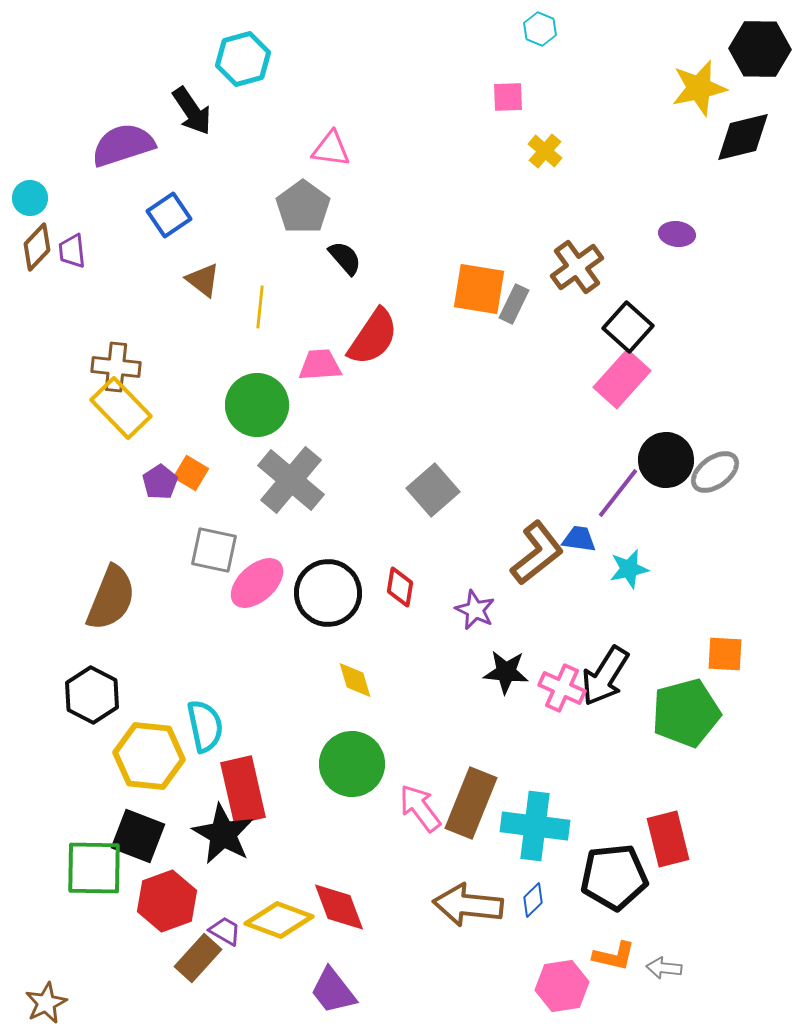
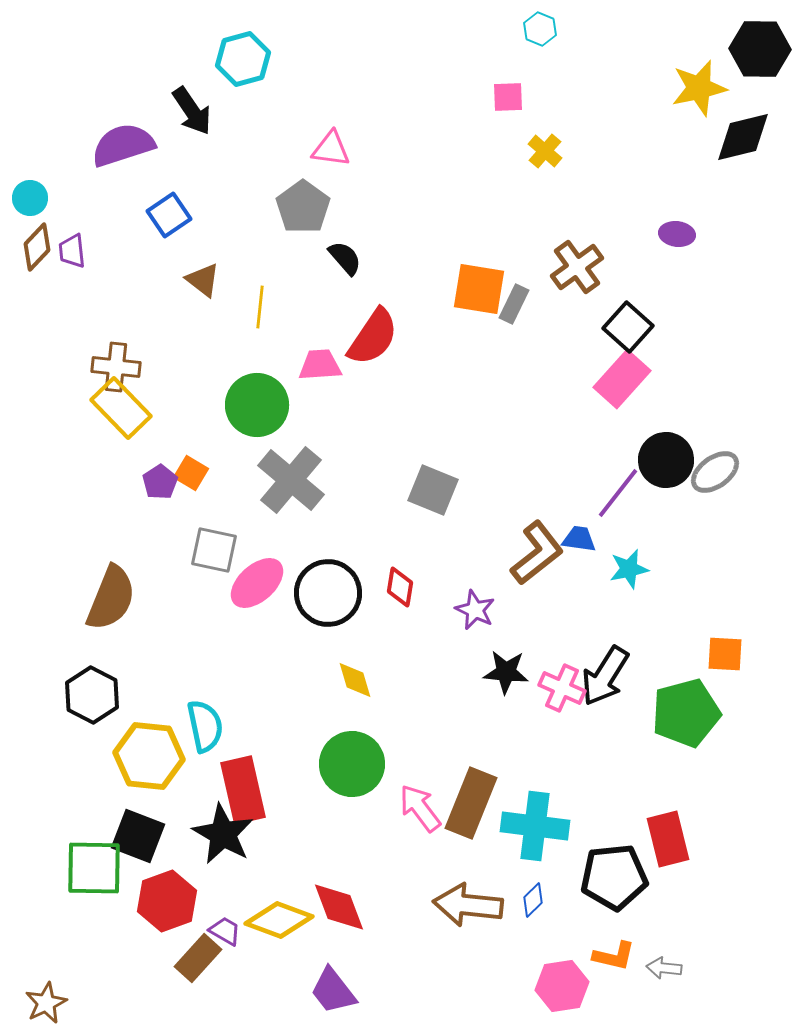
gray square at (433, 490): rotated 27 degrees counterclockwise
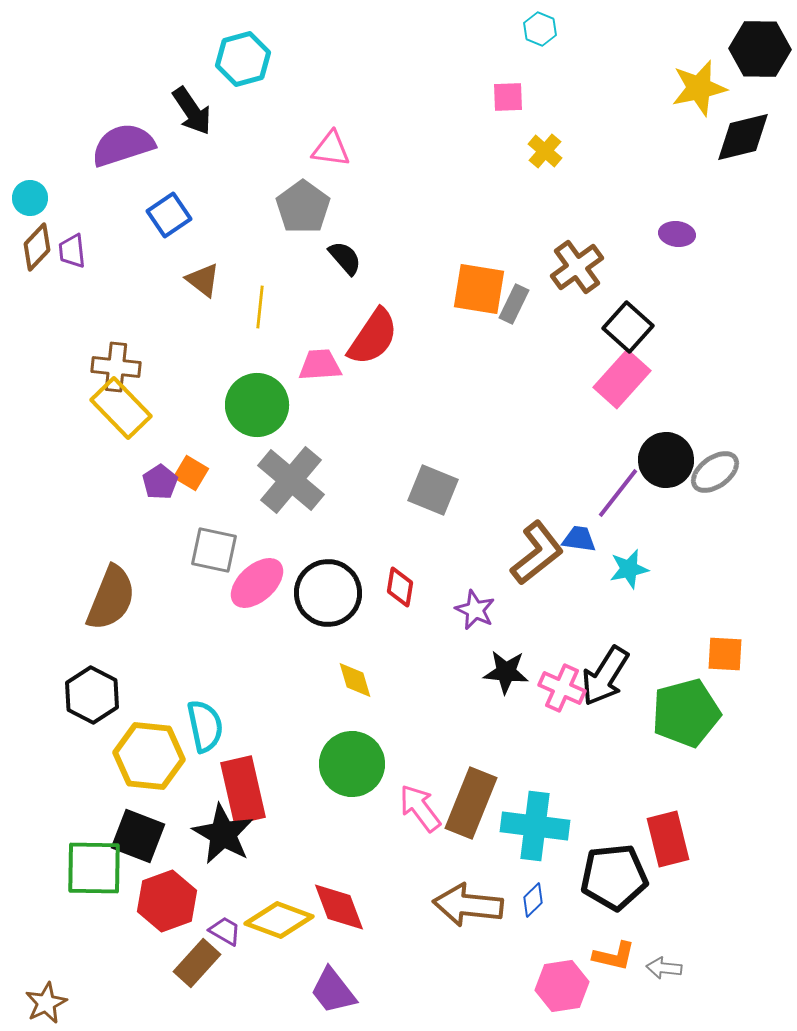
brown rectangle at (198, 958): moved 1 px left, 5 px down
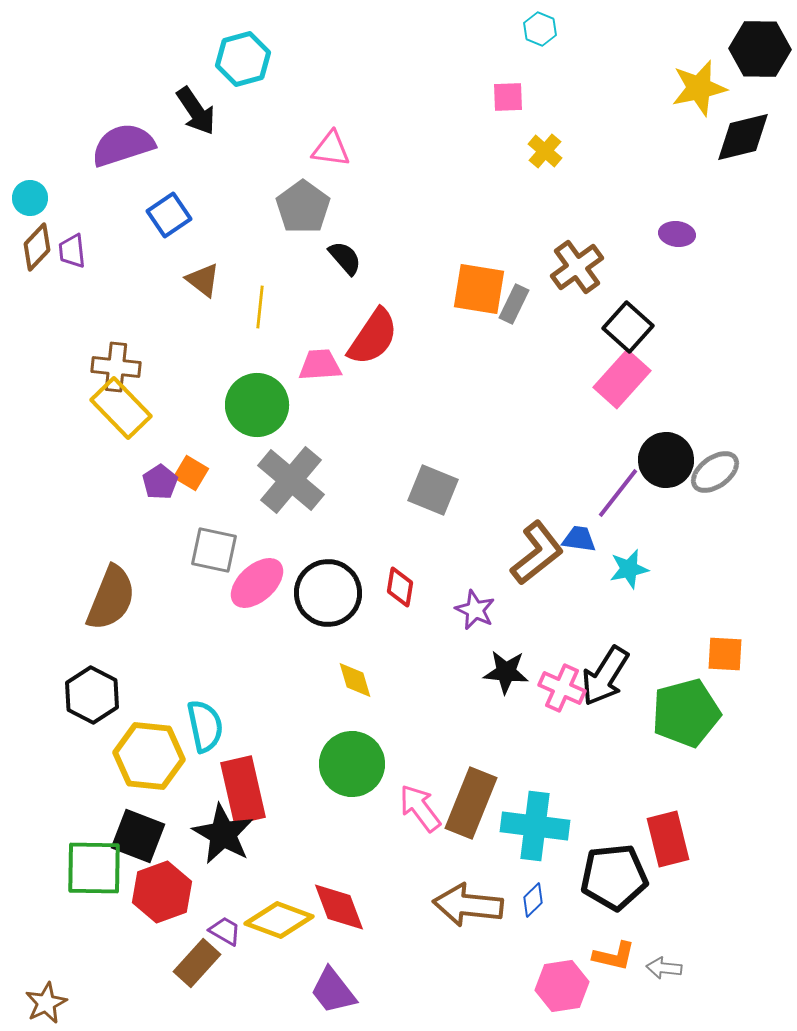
black arrow at (192, 111): moved 4 px right
red hexagon at (167, 901): moved 5 px left, 9 px up
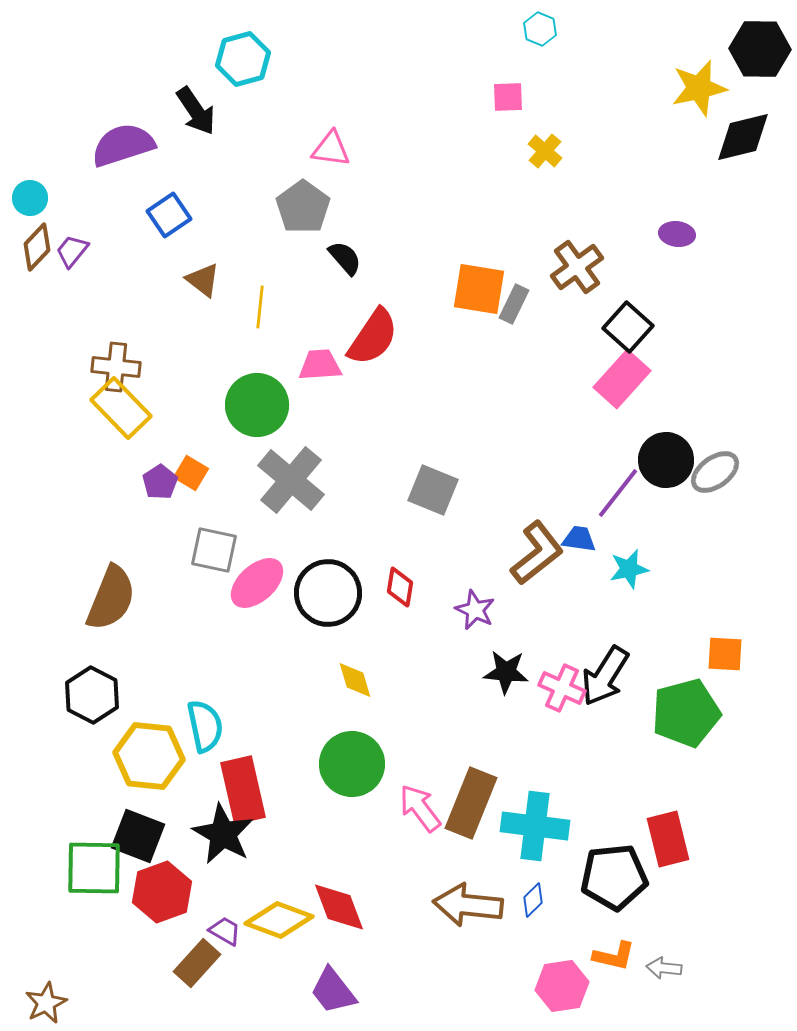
purple trapezoid at (72, 251): rotated 45 degrees clockwise
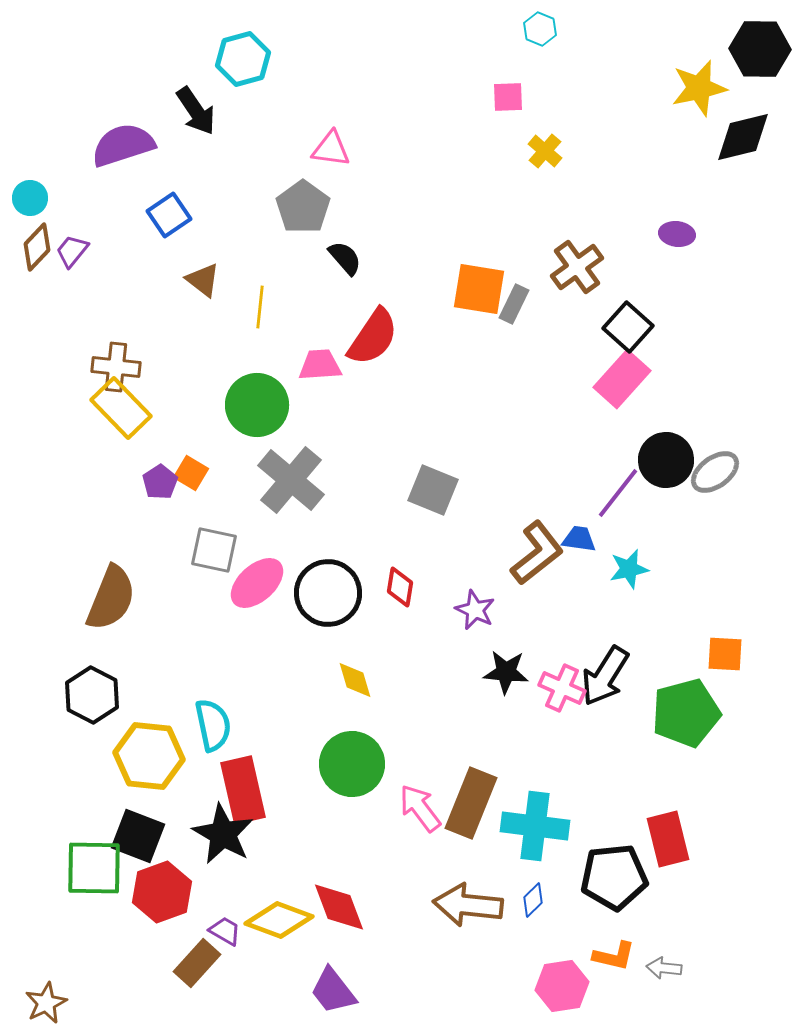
cyan semicircle at (205, 726): moved 8 px right, 1 px up
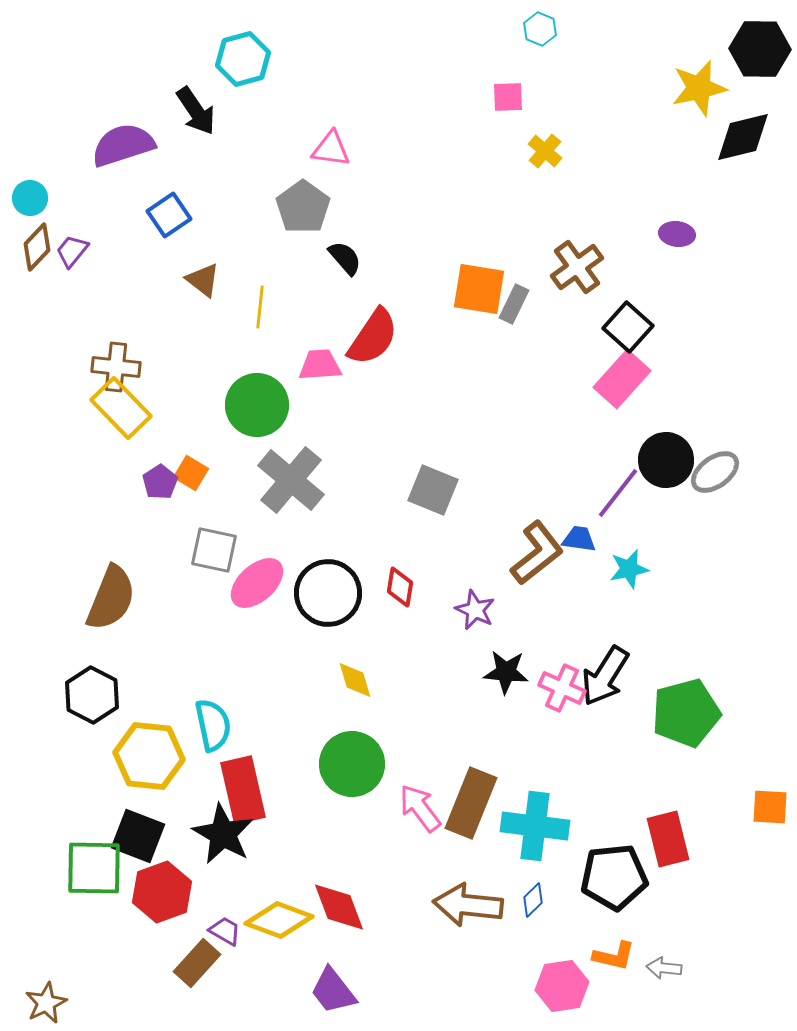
orange square at (725, 654): moved 45 px right, 153 px down
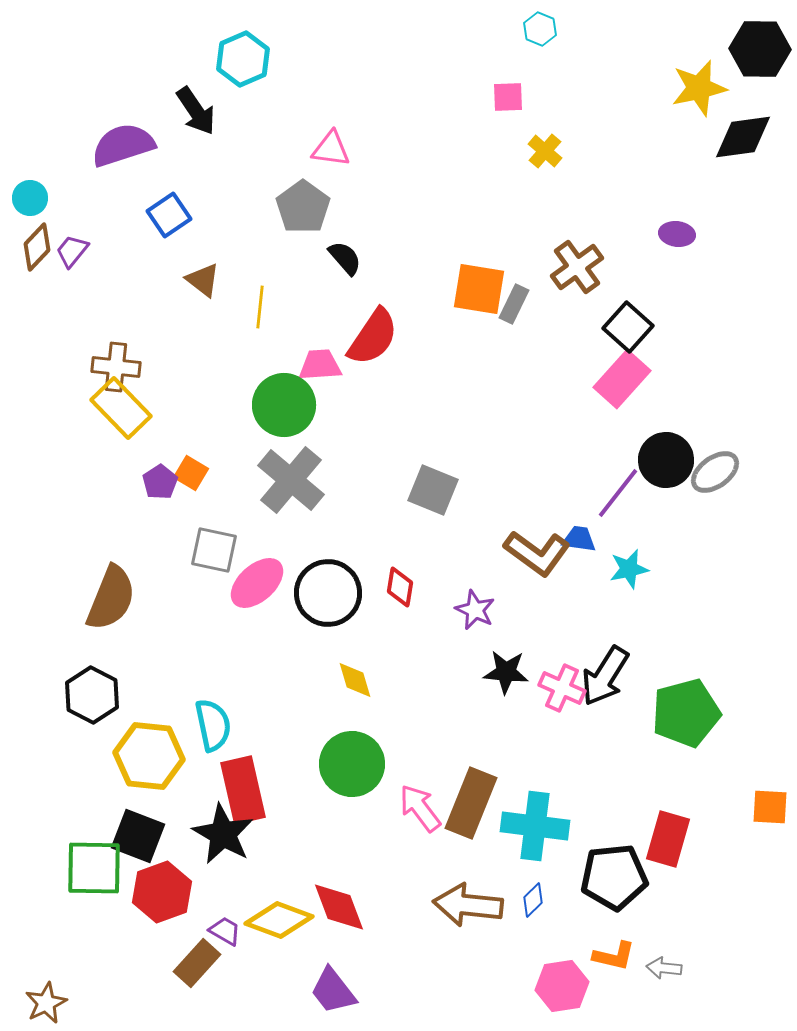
cyan hexagon at (243, 59): rotated 8 degrees counterclockwise
black diamond at (743, 137): rotated 6 degrees clockwise
green circle at (257, 405): moved 27 px right
brown L-shape at (537, 553): rotated 74 degrees clockwise
red rectangle at (668, 839): rotated 30 degrees clockwise
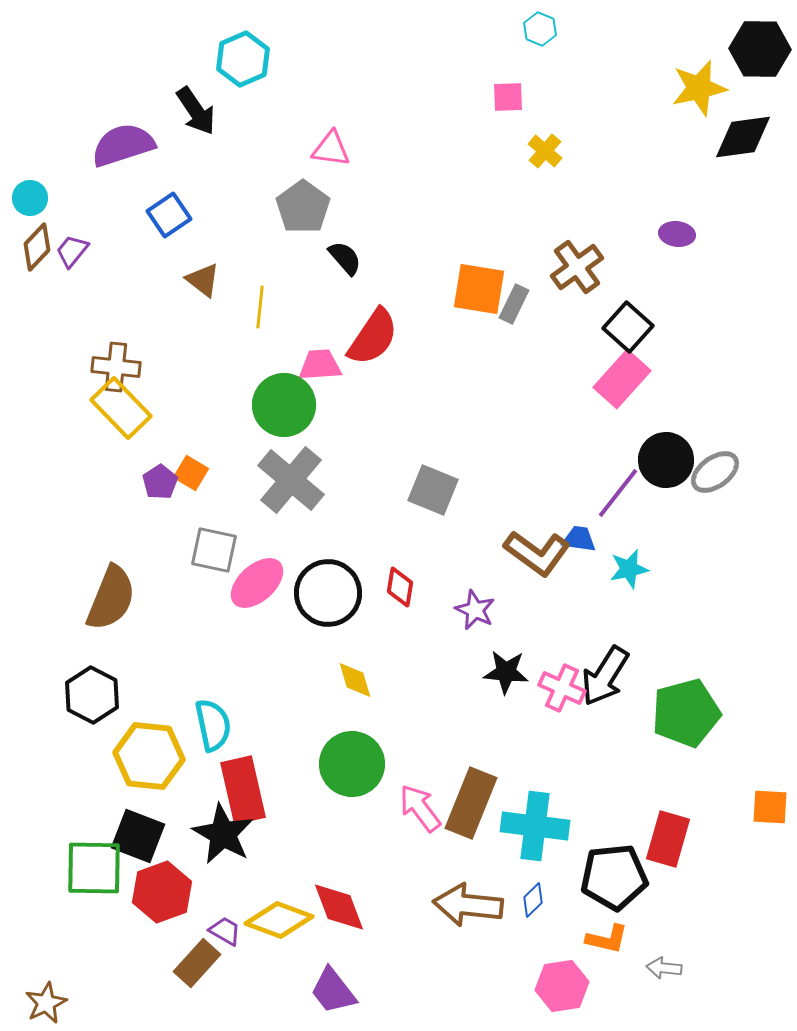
orange L-shape at (614, 956): moved 7 px left, 17 px up
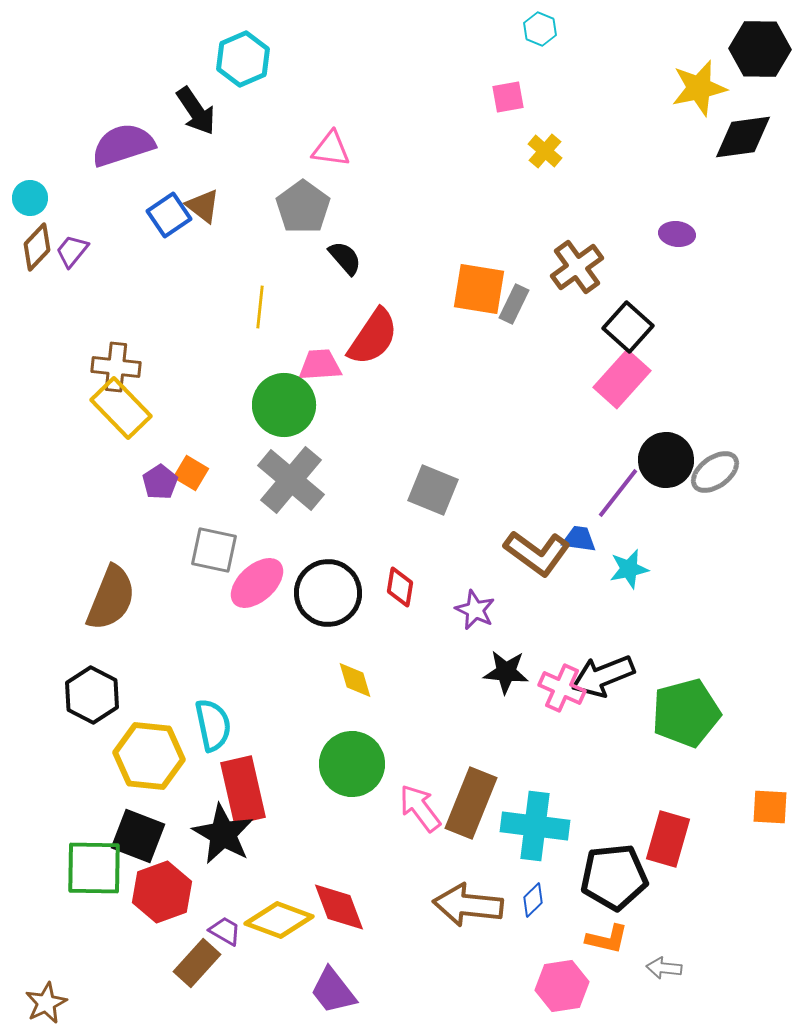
pink square at (508, 97): rotated 8 degrees counterclockwise
brown triangle at (203, 280): moved 74 px up
black arrow at (605, 676): moved 2 px left; rotated 36 degrees clockwise
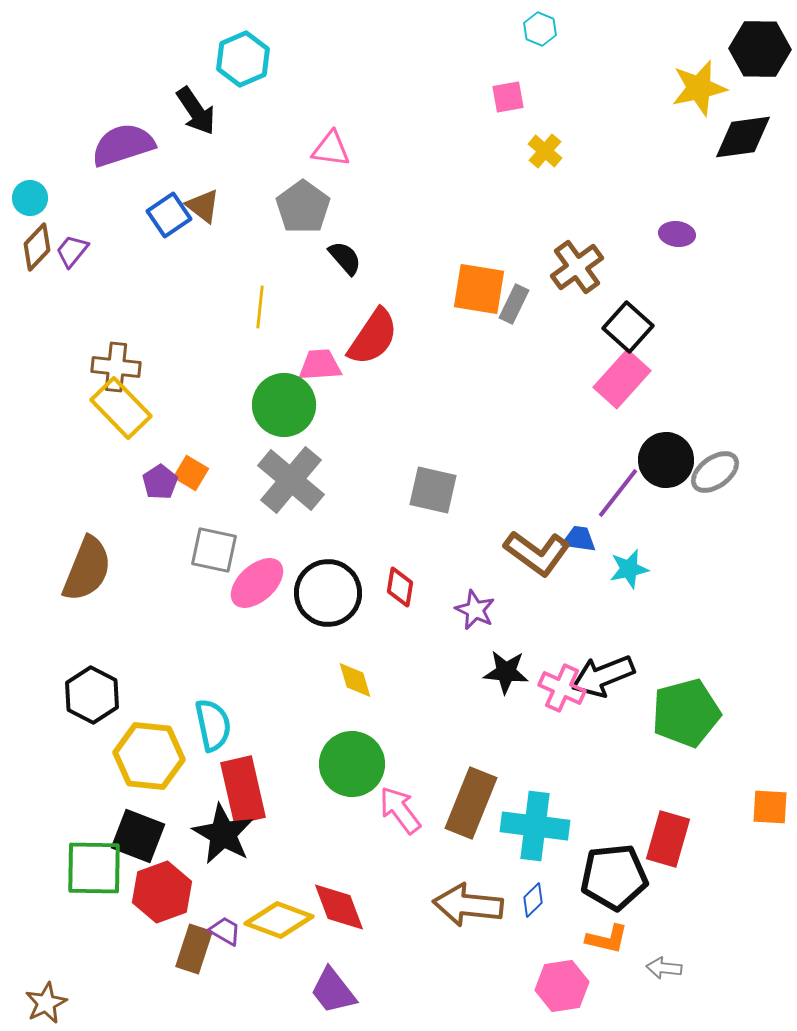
gray square at (433, 490): rotated 9 degrees counterclockwise
brown semicircle at (111, 598): moved 24 px left, 29 px up
pink arrow at (420, 808): moved 20 px left, 2 px down
brown rectangle at (197, 963): moved 3 px left, 14 px up; rotated 24 degrees counterclockwise
